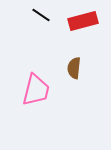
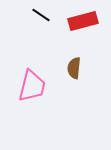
pink trapezoid: moved 4 px left, 4 px up
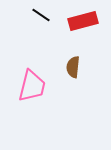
brown semicircle: moved 1 px left, 1 px up
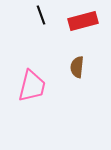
black line: rotated 36 degrees clockwise
brown semicircle: moved 4 px right
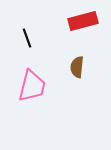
black line: moved 14 px left, 23 px down
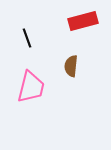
brown semicircle: moved 6 px left, 1 px up
pink trapezoid: moved 1 px left, 1 px down
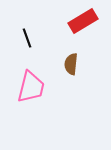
red rectangle: rotated 16 degrees counterclockwise
brown semicircle: moved 2 px up
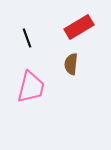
red rectangle: moved 4 px left, 6 px down
